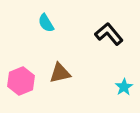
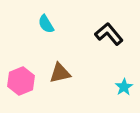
cyan semicircle: moved 1 px down
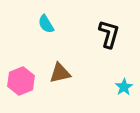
black L-shape: rotated 56 degrees clockwise
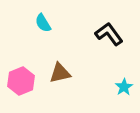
cyan semicircle: moved 3 px left, 1 px up
black L-shape: rotated 52 degrees counterclockwise
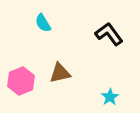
cyan star: moved 14 px left, 10 px down
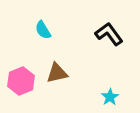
cyan semicircle: moved 7 px down
brown triangle: moved 3 px left
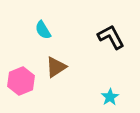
black L-shape: moved 2 px right, 3 px down; rotated 8 degrees clockwise
brown triangle: moved 1 px left, 6 px up; rotated 20 degrees counterclockwise
